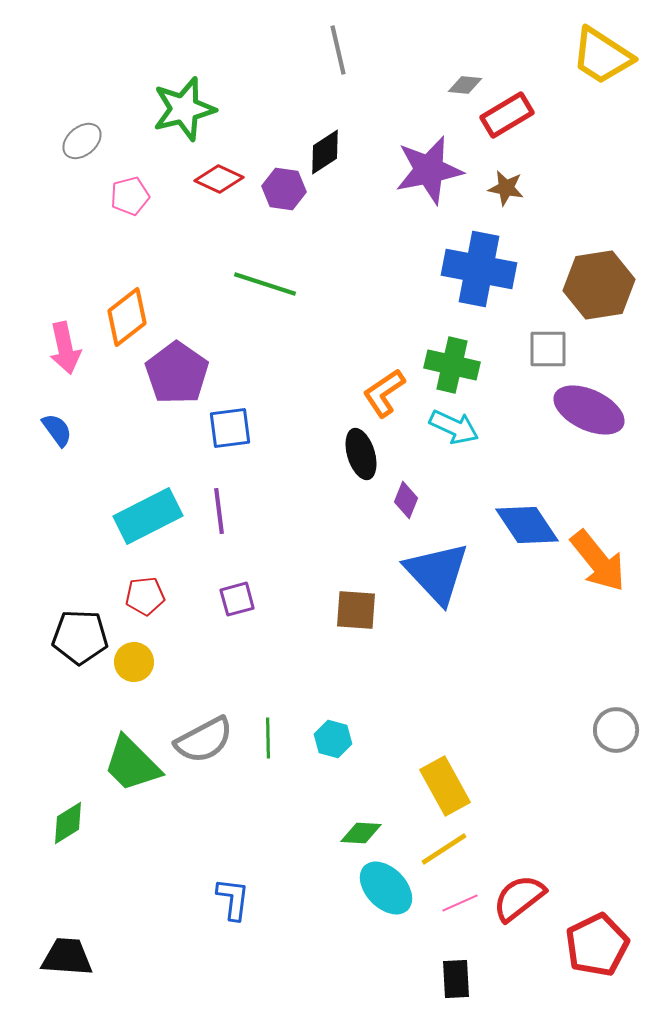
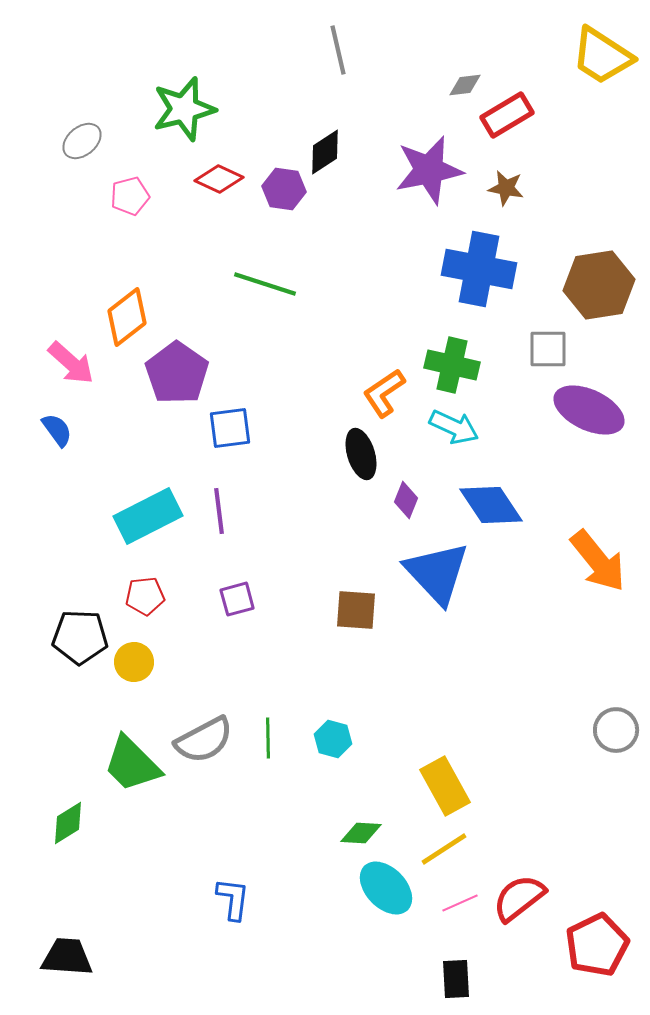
gray diamond at (465, 85): rotated 12 degrees counterclockwise
pink arrow at (65, 348): moved 6 px right, 15 px down; rotated 36 degrees counterclockwise
blue diamond at (527, 525): moved 36 px left, 20 px up
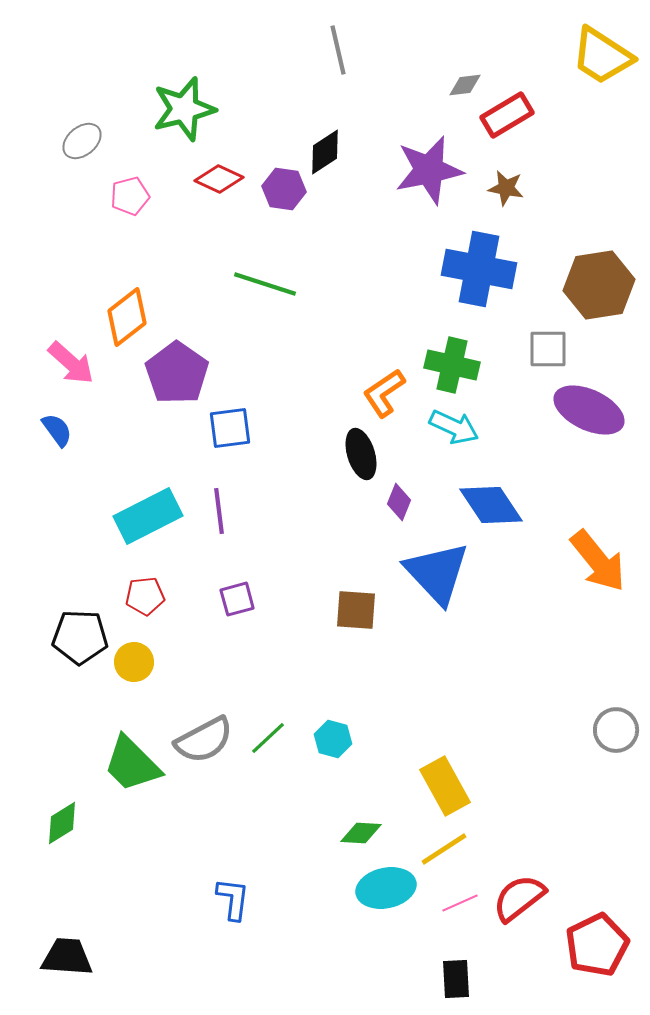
purple diamond at (406, 500): moved 7 px left, 2 px down
green line at (268, 738): rotated 48 degrees clockwise
green diamond at (68, 823): moved 6 px left
cyan ellipse at (386, 888): rotated 58 degrees counterclockwise
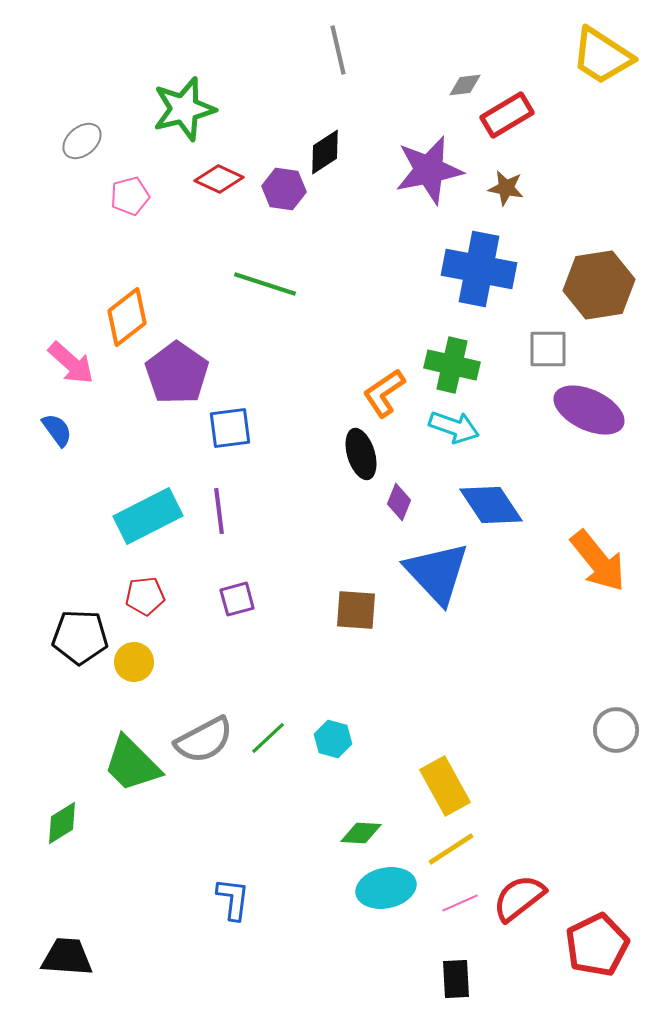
cyan arrow at (454, 427): rotated 6 degrees counterclockwise
yellow line at (444, 849): moved 7 px right
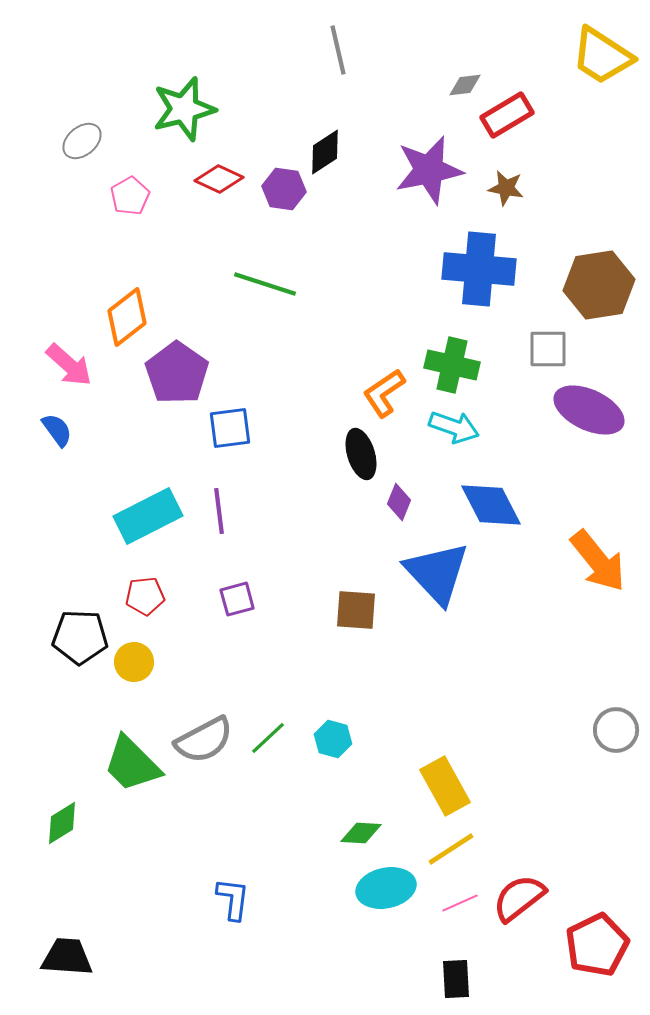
pink pentagon at (130, 196): rotated 15 degrees counterclockwise
blue cross at (479, 269): rotated 6 degrees counterclockwise
pink arrow at (71, 363): moved 2 px left, 2 px down
blue diamond at (491, 505): rotated 6 degrees clockwise
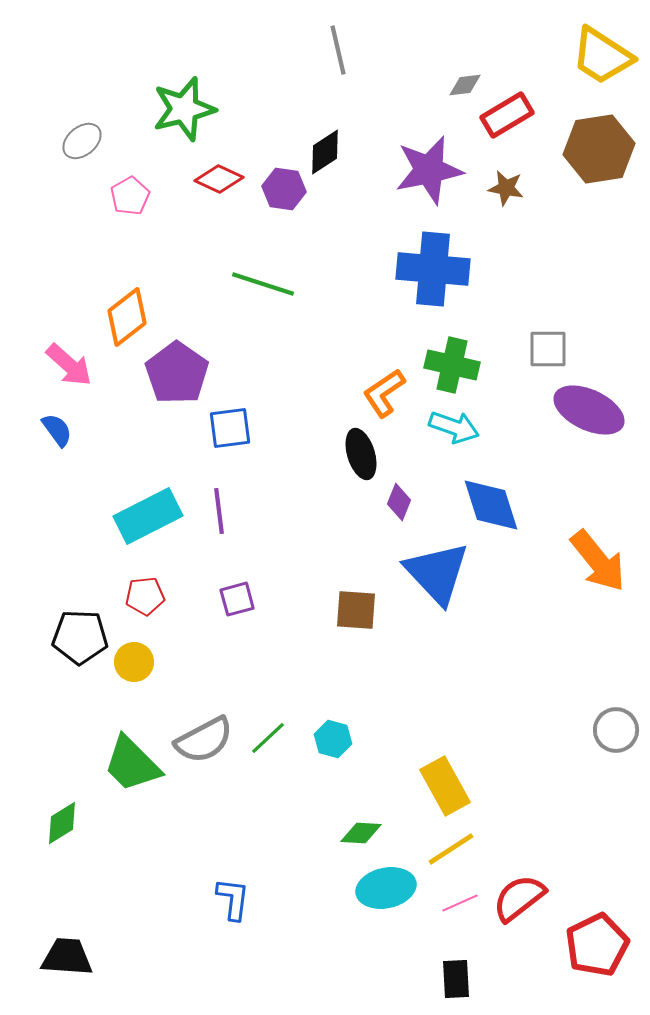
blue cross at (479, 269): moved 46 px left
green line at (265, 284): moved 2 px left
brown hexagon at (599, 285): moved 136 px up
blue diamond at (491, 505): rotated 10 degrees clockwise
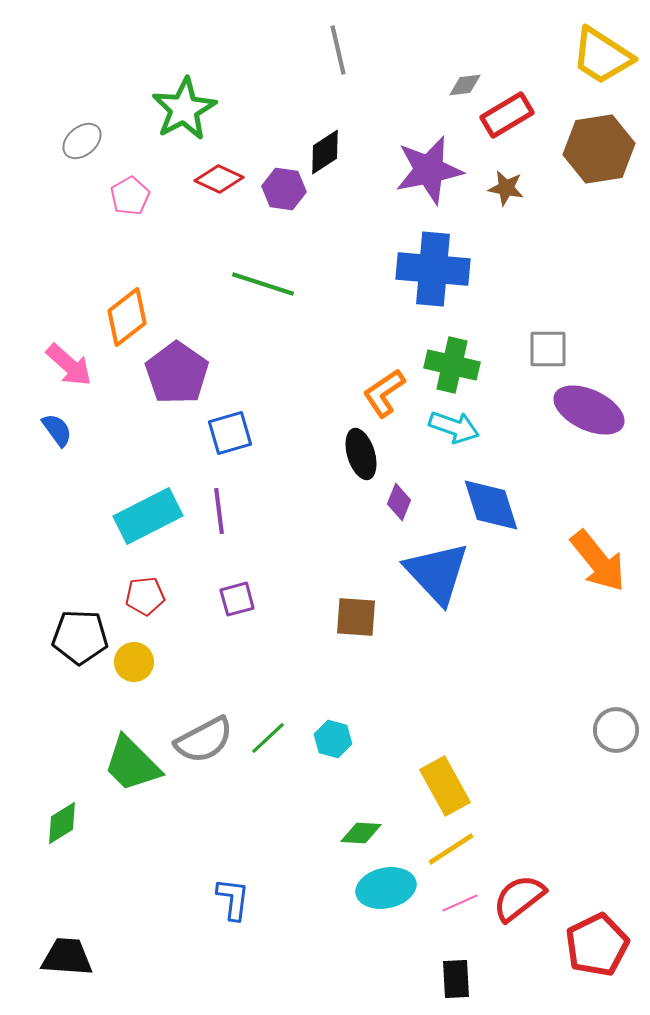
green star at (184, 109): rotated 14 degrees counterclockwise
blue square at (230, 428): moved 5 px down; rotated 9 degrees counterclockwise
brown square at (356, 610): moved 7 px down
